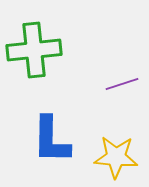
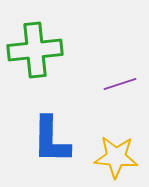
green cross: moved 1 px right
purple line: moved 2 px left
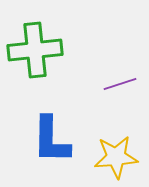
yellow star: rotated 9 degrees counterclockwise
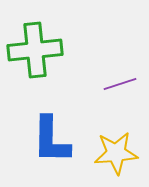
yellow star: moved 4 px up
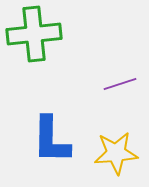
green cross: moved 1 px left, 16 px up
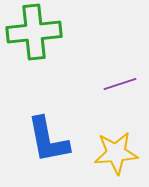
green cross: moved 2 px up
blue L-shape: moved 3 px left; rotated 12 degrees counterclockwise
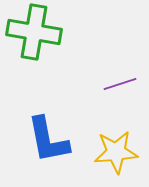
green cross: rotated 16 degrees clockwise
yellow star: moved 1 px up
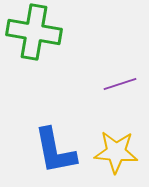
blue L-shape: moved 7 px right, 11 px down
yellow star: rotated 9 degrees clockwise
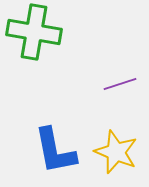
yellow star: rotated 18 degrees clockwise
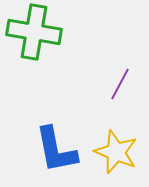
purple line: rotated 44 degrees counterclockwise
blue L-shape: moved 1 px right, 1 px up
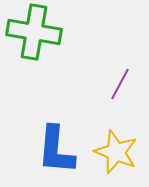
blue L-shape: rotated 16 degrees clockwise
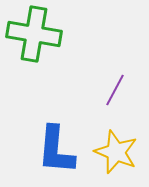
green cross: moved 2 px down
purple line: moved 5 px left, 6 px down
